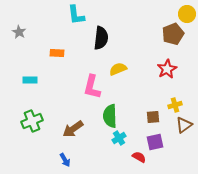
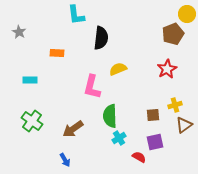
brown square: moved 2 px up
green cross: rotated 30 degrees counterclockwise
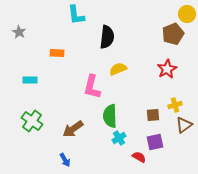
black semicircle: moved 6 px right, 1 px up
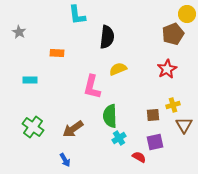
cyan L-shape: moved 1 px right
yellow cross: moved 2 px left
green cross: moved 1 px right, 6 px down
brown triangle: rotated 24 degrees counterclockwise
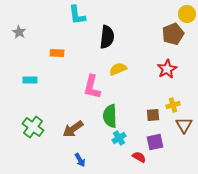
blue arrow: moved 15 px right
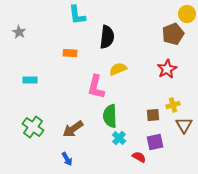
orange rectangle: moved 13 px right
pink L-shape: moved 4 px right
cyan cross: rotated 16 degrees counterclockwise
blue arrow: moved 13 px left, 1 px up
